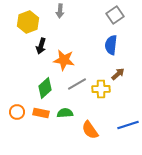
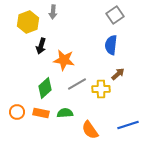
gray arrow: moved 7 px left, 1 px down
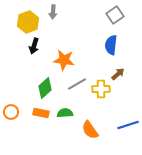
black arrow: moved 7 px left
orange circle: moved 6 px left
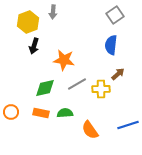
green diamond: rotated 30 degrees clockwise
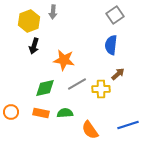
yellow hexagon: moved 1 px right, 1 px up
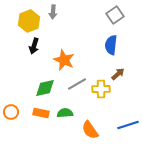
orange star: rotated 15 degrees clockwise
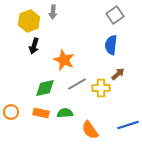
yellow cross: moved 1 px up
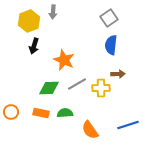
gray square: moved 6 px left, 3 px down
brown arrow: rotated 40 degrees clockwise
green diamond: moved 4 px right; rotated 10 degrees clockwise
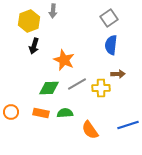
gray arrow: moved 1 px up
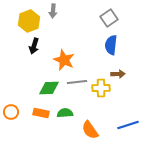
gray line: moved 2 px up; rotated 24 degrees clockwise
